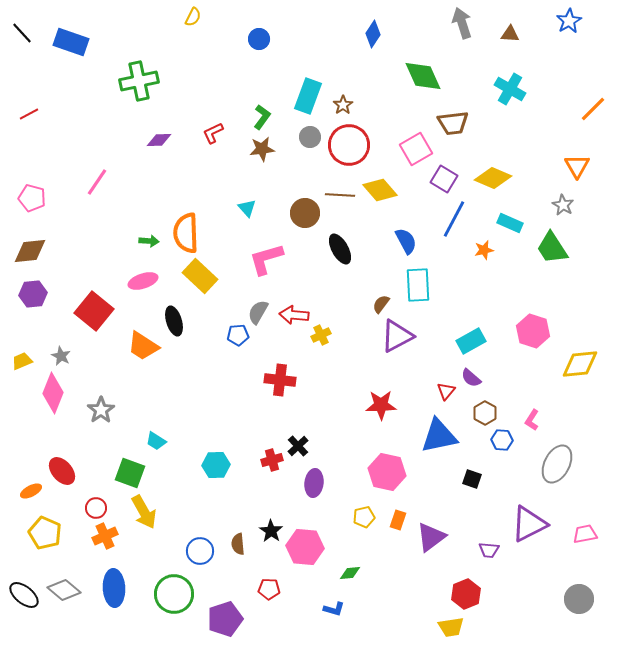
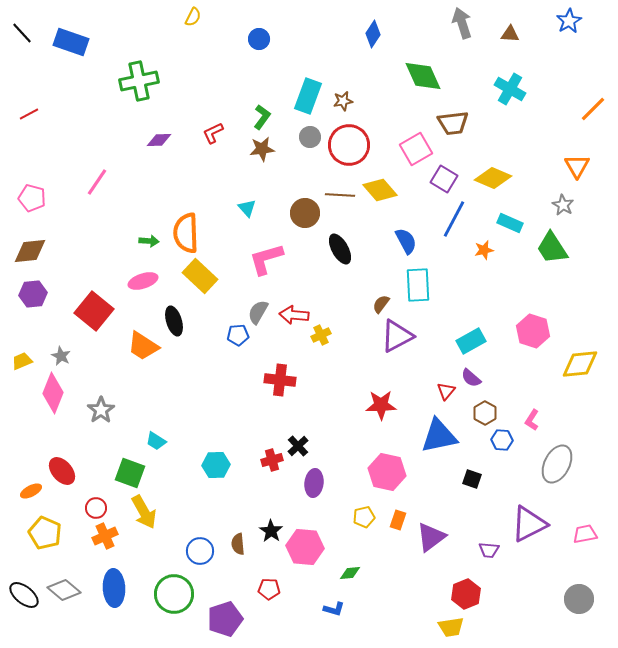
brown star at (343, 105): moved 4 px up; rotated 24 degrees clockwise
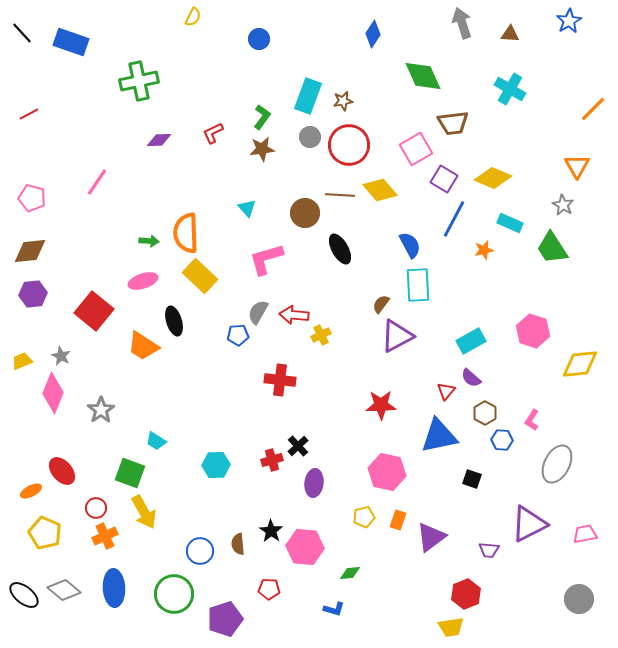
blue semicircle at (406, 241): moved 4 px right, 4 px down
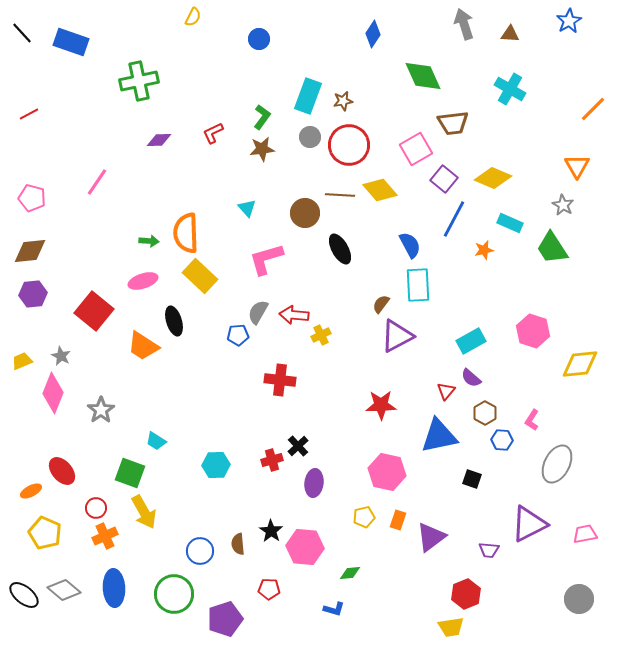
gray arrow at (462, 23): moved 2 px right, 1 px down
purple square at (444, 179): rotated 8 degrees clockwise
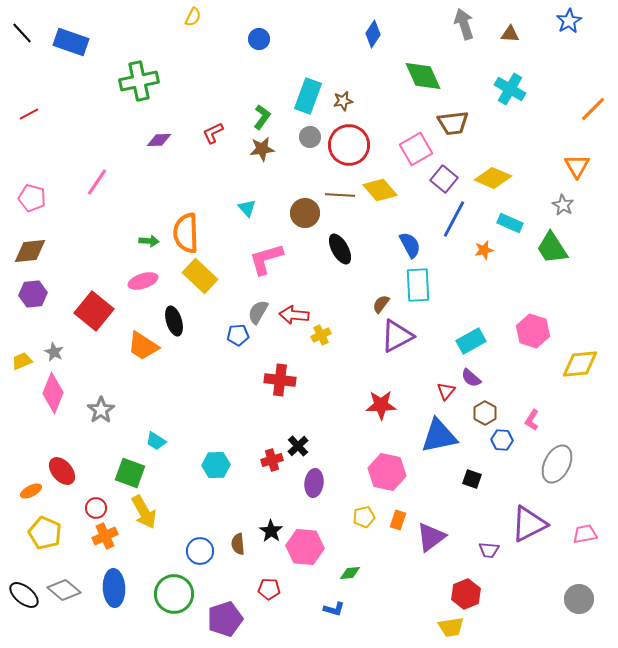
gray star at (61, 356): moved 7 px left, 4 px up
